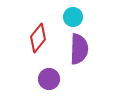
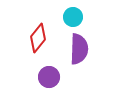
purple circle: moved 2 px up
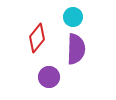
red diamond: moved 1 px left
purple semicircle: moved 3 px left
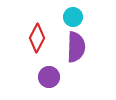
red diamond: rotated 12 degrees counterclockwise
purple semicircle: moved 2 px up
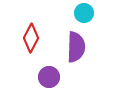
cyan circle: moved 11 px right, 4 px up
red diamond: moved 6 px left
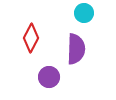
purple semicircle: moved 2 px down
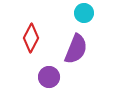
purple semicircle: rotated 20 degrees clockwise
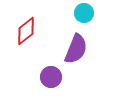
red diamond: moved 5 px left, 7 px up; rotated 24 degrees clockwise
purple circle: moved 2 px right
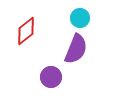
cyan circle: moved 4 px left, 5 px down
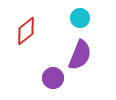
purple semicircle: moved 4 px right, 6 px down
purple circle: moved 2 px right, 1 px down
